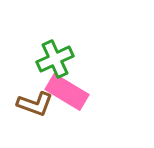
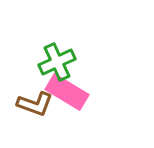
green cross: moved 2 px right, 3 px down
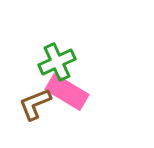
brown L-shape: rotated 138 degrees clockwise
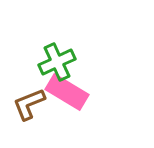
brown L-shape: moved 6 px left
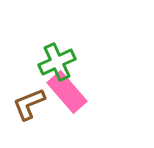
pink rectangle: rotated 18 degrees clockwise
